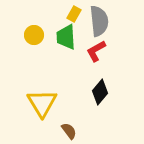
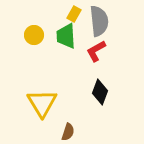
green trapezoid: moved 1 px up
black diamond: rotated 20 degrees counterclockwise
brown semicircle: moved 1 px left, 1 px down; rotated 54 degrees clockwise
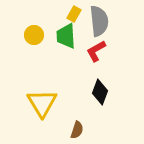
brown semicircle: moved 9 px right, 2 px up
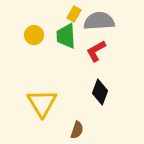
gray semicircle: rotated 88 degrees counterclockwise
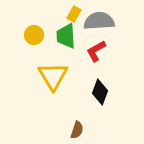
yellow triangle: moved 11 px right, 27 px up
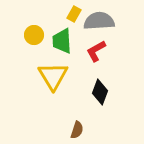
green trapezoid: moved 4 px left, 5 px down
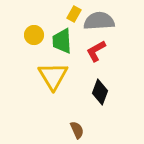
brown semicircle: rotated 42 degrees counterclockwise
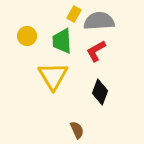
yellow circle: moved 7 px left, 1 px down
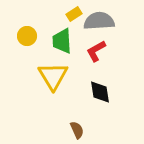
yellow rectangle: rotated 28 degrees clockwise
black diamond: rotated 30 degrees counterclockwise
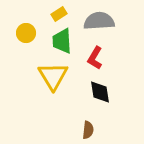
yellow rectangle: moved 15 px left
yellow circle: moved 1 px left, 3 px up
red L-shape: moved 1 px left, 7 px down; rotated 30 degrees counterclockwise
brown semicircle: moved 11 px right; rotated 30 degrees clockwise
